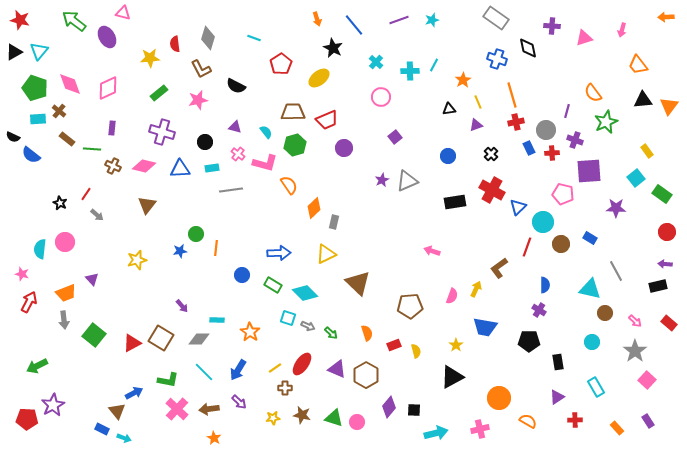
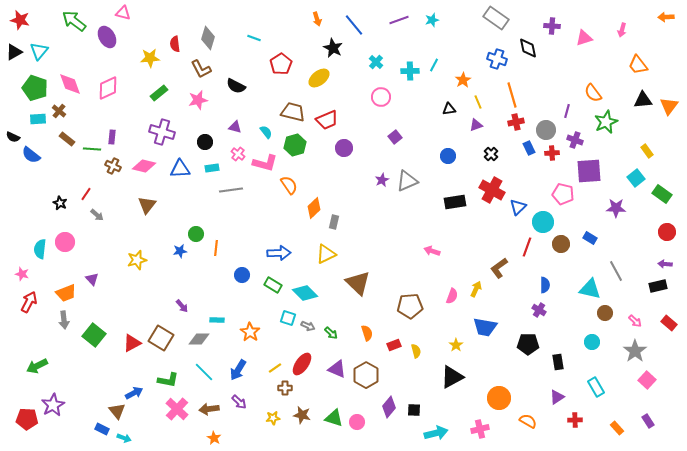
brown trapezoid at (293, 112): rotated 15 degrees clockwise
purple rectangle at (112, 128): moved 9 px down
black pentagon at (529, 341): moved 1 px left, 3 px down
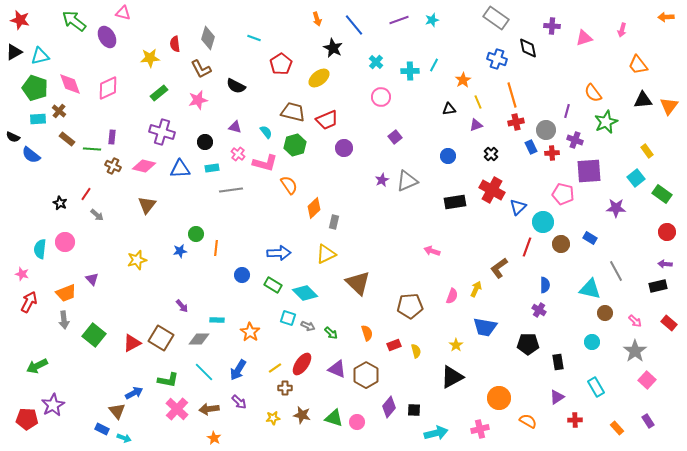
cyan triangle at (39, 51): moved 1 px right, 5 px down; rotated 36 degrees clockwise
blue rectangle at (529, 148): moved 2 px right, 1 px up
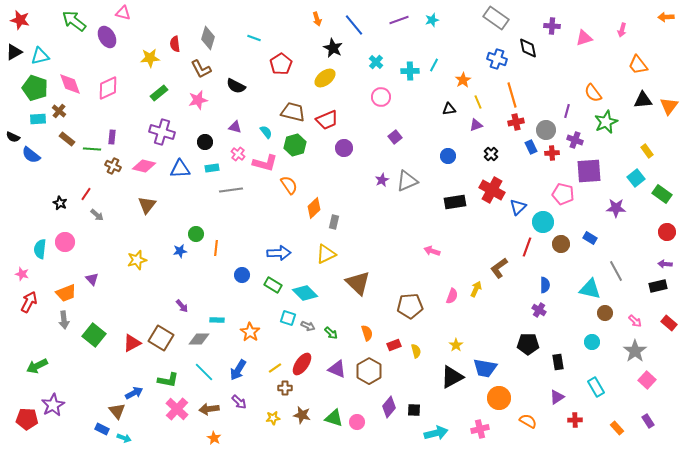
yellow ellipse at (319, 78): moved 6 px right
blue trapezoid at (485, 327): moved 41 px down
brown hexagon at (366, 375): moved 3 px right, 4 px up
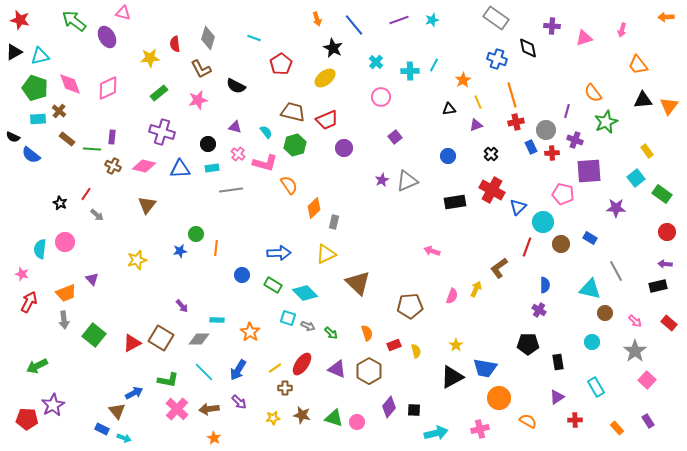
black circle at (205, 142): moved 3 px right, 2 px down
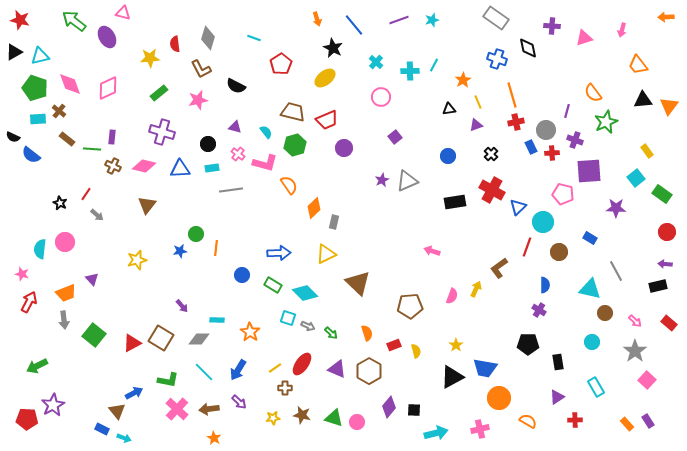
brown circle at (561, 244): moved 2 px left, 8 px down
orange rectangle at (617, 428): moved 10 px right, 4 px up
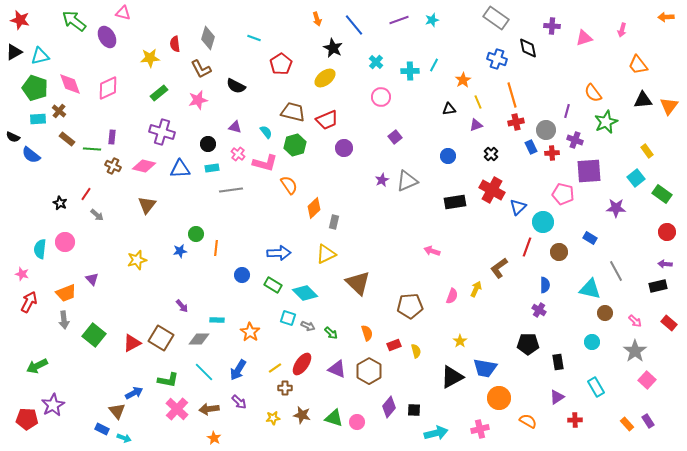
yellow star at (456, 345): moved 4 px right, 4 px up
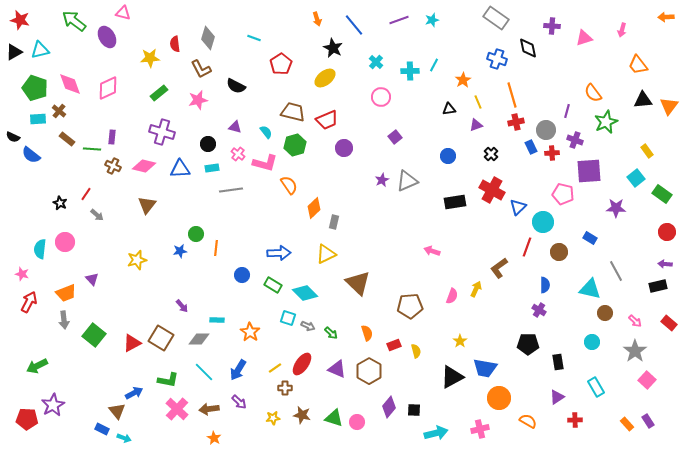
cyan triangle at (40, 56): moved 6 px up
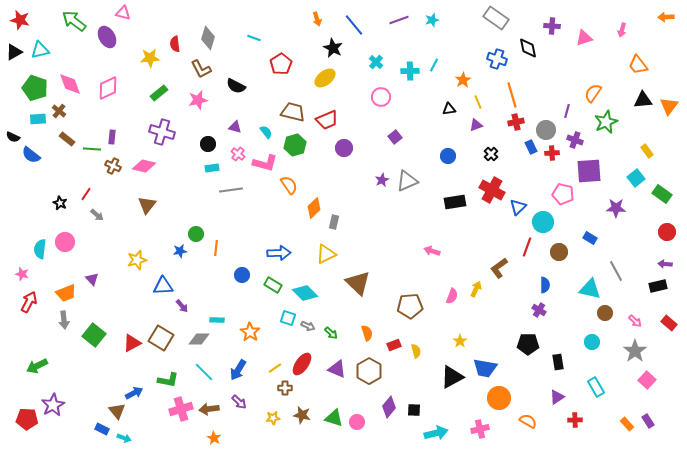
orange semicircle at (593, 93): rotated 72 degrees clockwise
blue triangle at (180, 169): moved 17 px left, 117 px down
pink cross at (177, 409): moved 4 px right; rotated 30 degrees clockwise
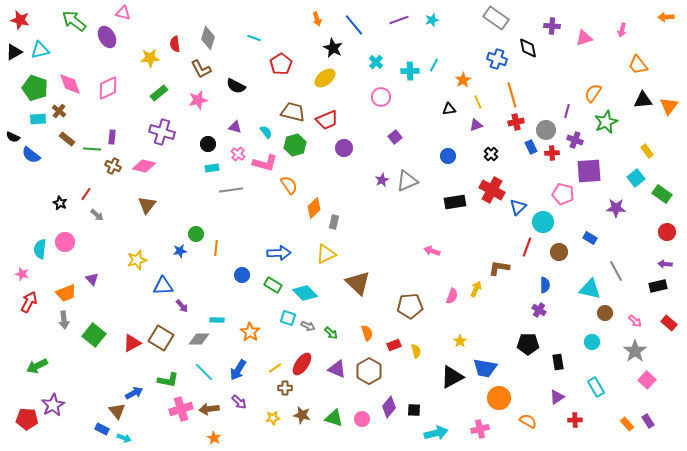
brown L-shape at (499, 268): rotated 45 degrees clockwise
pink circle at (357, 422): moved 5 px right, 3 px up
